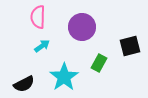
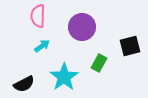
pink semicircle: moved 1 px up
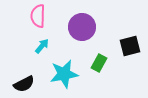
cyan arrow: rotated 14 degrees counterclockwise
cyan star: moved 3 px up; rotated 24 degrees clockwise
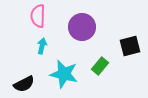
cyan arrow: rotated 28 degrees counterclockwise
green rectangle: moved 1 px right, 3 px down; rotated 12 degrees clockwise
cyan star: rotated 24 degrees clockwise
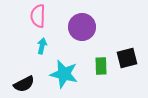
black square: moved 3 px left, 12 px down
green rectangle: moved 1 px right; rotated 42 degrees counterclockwise
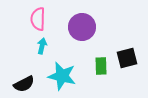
pink semicircle: moved 3 px down
cyan star: moved 2 px left, 2 px down
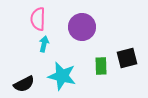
cyan arrow: moved 2 px right, 2 px up
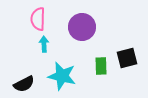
cyan arrow: rotated 14 degrees counterclockwise
